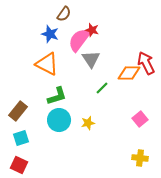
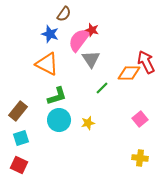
red arrow: moved 1 px up
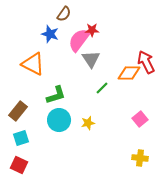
red star: rotated 16 degrees counterclockwise
orange triangle: moved 14 px left
green L-shape: moved 1 px left, 1 px up
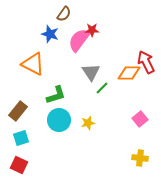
gray triangle: moved 13 px down
